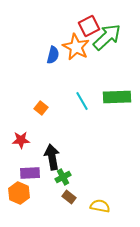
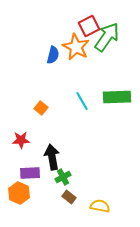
green arrow: rotated 12 degrees counterclockwise
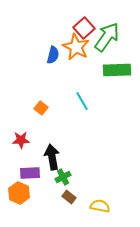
red square: moved 5 px left, 2 px down; rotated 15 degrees counterclockwise
green rectangle: moved 27 px up
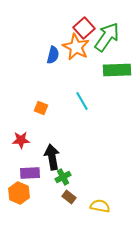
orange square: rotated 16 degrees counterclockwise
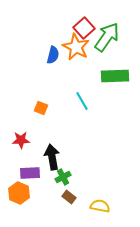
green rectangle: moved 2 px left, 6 px down
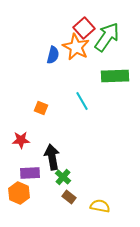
green cross: rotated 21 degrees counterclockwise
